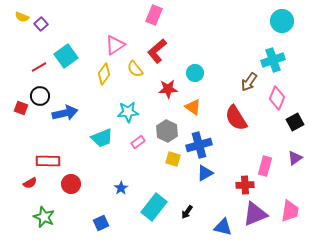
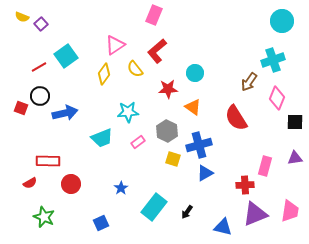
black square at (295, 122): rotated 30 degrees clockwise
purple triangle at (295, 158): rotated 28 degrees clockwise
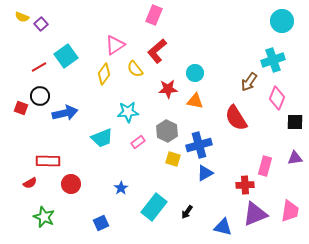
orange triangle at (193, 107): moved 2 px right, 6 px up; rotated 24 degrees counterclockwise
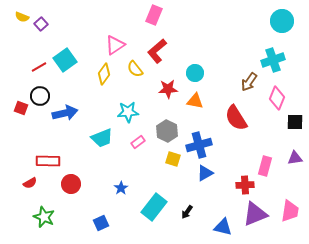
cyan square at (66, 56): moved 1 px left, 4 px down
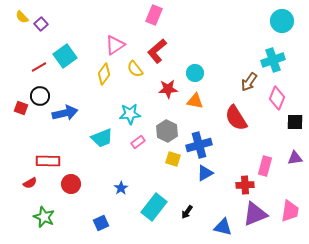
yellow semicircle at (22, 17): rotated 24 degrees clockwise
cyan square at (65, 60): moved 4 px up
cyan star at (128, 112): moved 2 px right, 2 px down
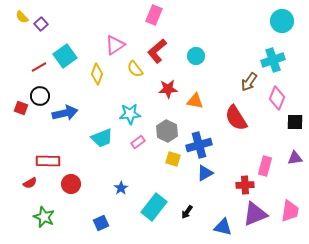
cyan circle at (195, 73): moved 1 px right, 17 px up
yellow diamond at (104, 74): moved 7 px left; rotated 15 degrees counterclockwise
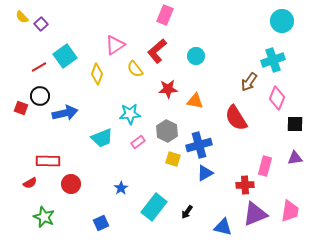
pink rectangle at (154, 15): moved 11 px right
black square at (295, 122): moved 2 px down
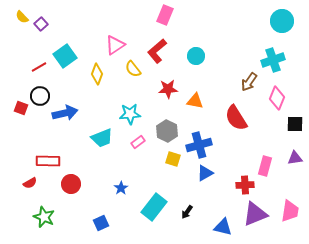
yellow semicircle at (135, 69): moved 2 px left
